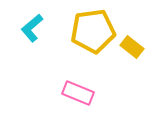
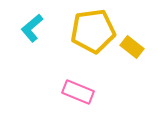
pink rectangle: moved 1 px up
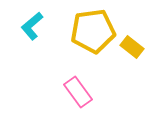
cyan L-shape: moved 2 px up
pink rectangle: rotated 32 degrees clockwise
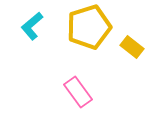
yellow pentagon: moved 4 px left, 4 px up; rotated 9 degrees counterclockwise
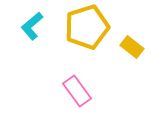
yellow pentagon: moved 2 px left
pink rectangle: moved 1 px left, 1 px up
